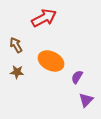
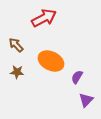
brown arrow: rotated 14 degrees counterclockwise
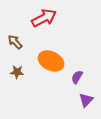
brown arrow: moved 1 px left, 3 px up
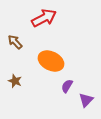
brown star: moved 2 px left, 9 px down; rotated 16 degrees clockwise
purple semicircle: moved 10 px left, 9 px down
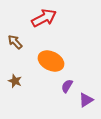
purple triangle: rotated 14 degrees clockwise
